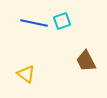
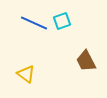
blue line: rotated 12 degrees clockwise
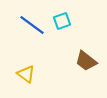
blue line: moved 2 px left, 2 px down; rotated 12 degrees clockwise
brown trapezoid: rotated 25 degrees counterclockwise
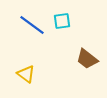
cyan square: rotated 12 degrees clockwise
brown trapezoid: moved 1 px right, 2 px up
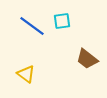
blue line: moved 1 px down
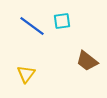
brown trapezoid: moved 2 px down
yellow triangle: rotated 30 degrees clockwise
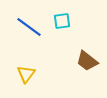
blue line: moved 3 px left, 1 px down
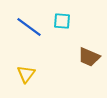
cyan square: rotated 12 degrees clockwise
brown trapezoid: moved 2 px right, 4 px up; rotated 15 degrees counterclockwise
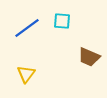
blue line: moved 2 px left, 1 px down; rotated 72 degrees counterclockwise
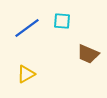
brown trapezoid: moved 1 px left, 3 px up
yellow triangle: rotated 24 degrees clockwise
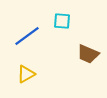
blue line: moved 8 px down
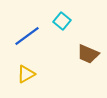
cyan square: rotated 36 degrees clockwise
